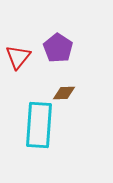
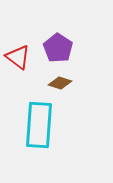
red triangle: rotated 32 degrees counterclockwise
brown diamond: moved 4 px left, 10 px up; rotated 20 degrees clockwise
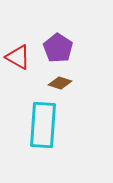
red triangle: rotated 8 degrees counterclockwise
cyan rectangle: moved 4 px right
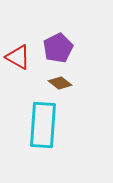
purple pentagon: rotated 12 degrees clockwise
brown diamond: rotated 20 degrees clockwise
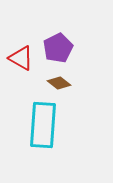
red triangle: moved 3 px right, 1 px down
brown diamond: moved 1 px left
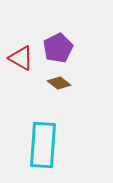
cyan rectangle: moved 20 px down
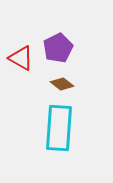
brown diamond: moved 3 px right, 1 px down
cyan rectangle: moved 16 px right, 17 px up
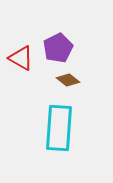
brown diamond: moved 6 px right, 4 px up
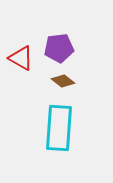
purple pentagon: moved 1 px right; rotated 20 degrees clockwise
brown diamond: moved 5 px left, 1 px down
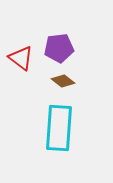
red triangle: rotated 8 degrees clockwise
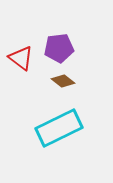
cyan rectangle: rotated 60 degrees clockwise
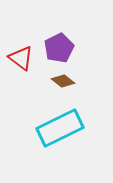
purple pentagon: rotated 20 degrees counterclockwise
cyan rectangle: moved 1 px right
